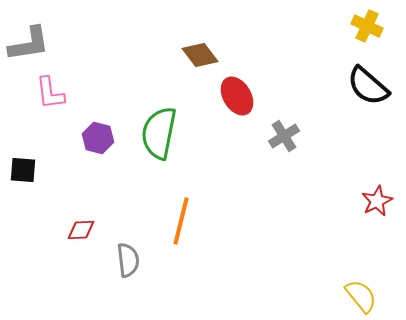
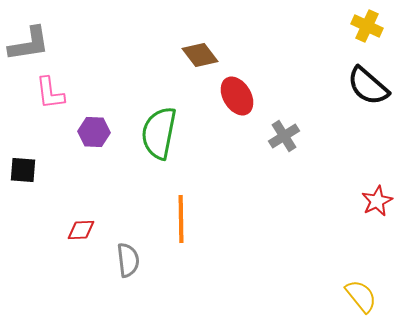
purple hexagon: moved 4 px left, 6 px up; rotated 12 degrees counterclockwise
orange line: moved 2 px up; rotated 15 degrees counterclockwise
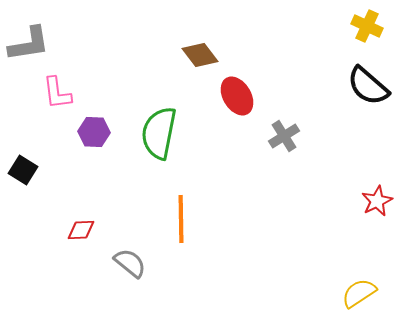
pink L-shape: moved 7 px right
black square: rotated 28 degrees clockwise
gray semicircle: moved 2 px right, 3 px down; rotated 44 degrees counterclockwise
yellow semicircle: moved 2 px left, 3 px up; rotated 84 degrees counterclockwise
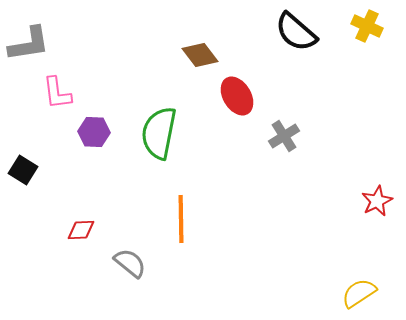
black semicircle: moved 72 px left, 54 px up
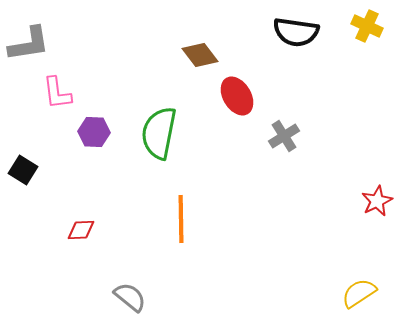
black semicircle: rotated 33 degrees counterclockwise
gray semicircle: moved 34 px down
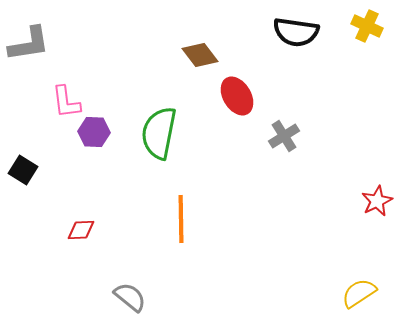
pink L-shape: moved 9 px right, 9 px down
